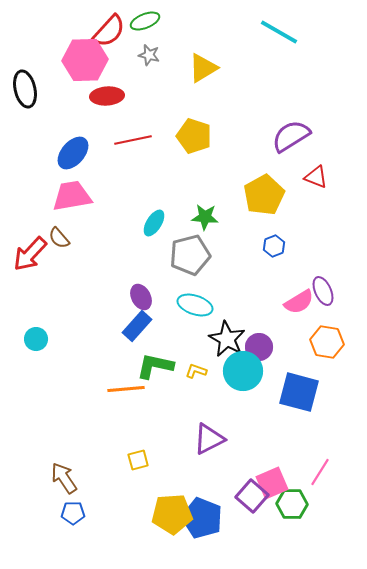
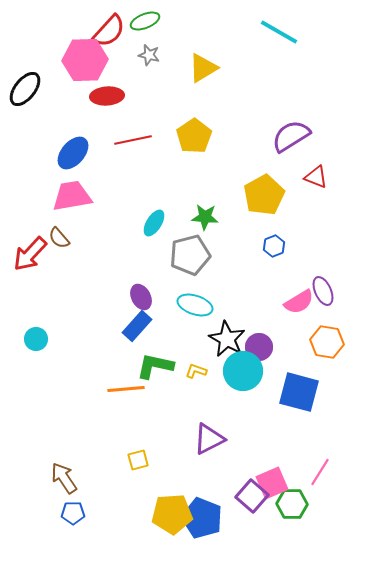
black ellipse at (25, 89): rotated 51 degrees clockwise
yellow pentagon at (194, 136): rotated 20 degrees clockwise
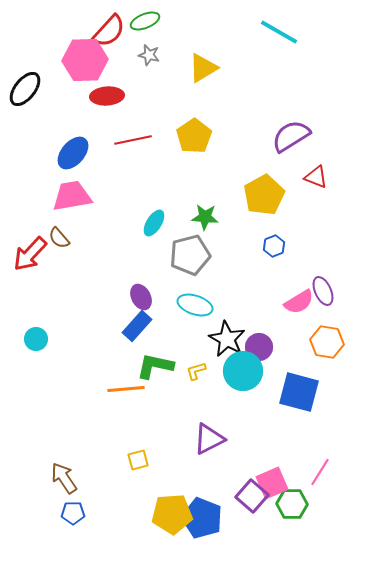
yellow L-shape at (196, 371): rotated 35 degrees counterclockwise
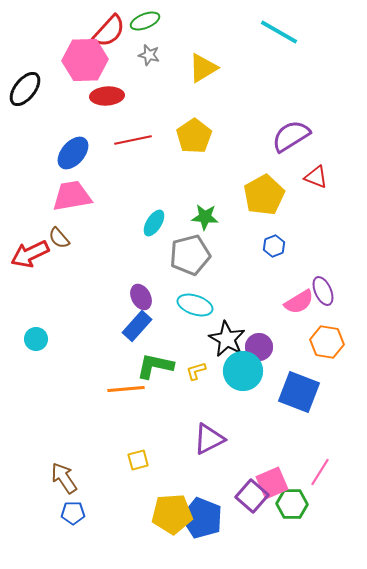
red arrow at (30, 254): rotated 21 degrees clockwise
blue square at (299, 392): rotated 6 degrees clockwise
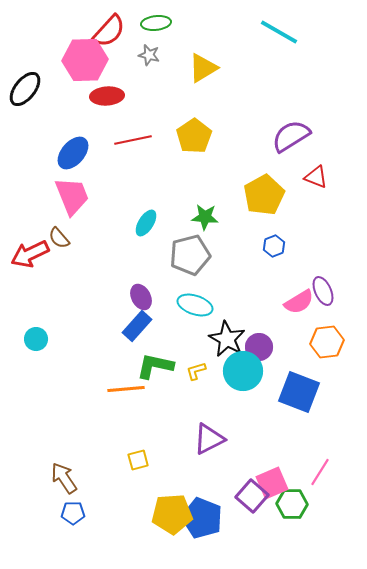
green ellipse at (145, 21): moved 11 px right, 2 px down; rotated 16 degrees clockwise
pink trapezoid at (72, 196): rotated 78 degrees clockwise
cyan ellipse at (154, 223): moved 8 px left
orange hexagon at (327, 342): rotated 16 degrees counterclockwise
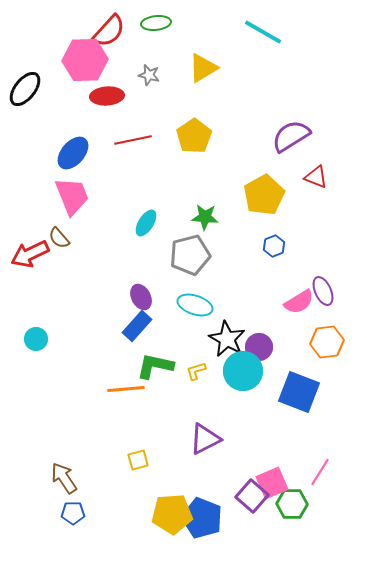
cyan line at (279, 32): moved 16 px left
gray star at (149, 55): moved 20 px down
purple triangle at (209, 439): moved 4 px left
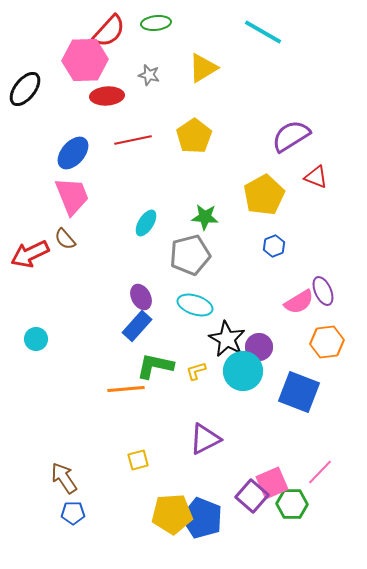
brown semicircle at (59, 238): moved 6 px right, 1 px down
pink line at (320, 472): rotated 12 degrees clockwise
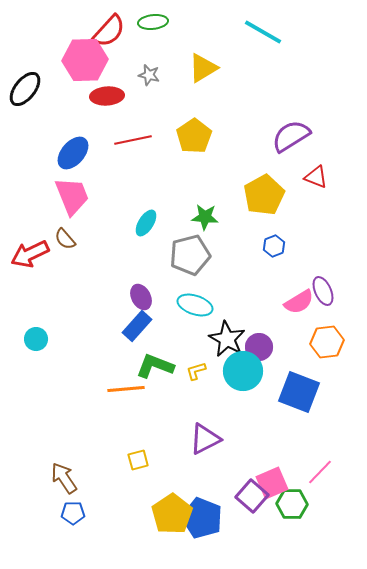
green ellipse at (156, 23): moved 3 px left, 1 px up
green L-shape at (155, 366): rotated 9 degrees clockwise
yellow pentagon at (172, 514): rotated 30 degrees counterclockwise
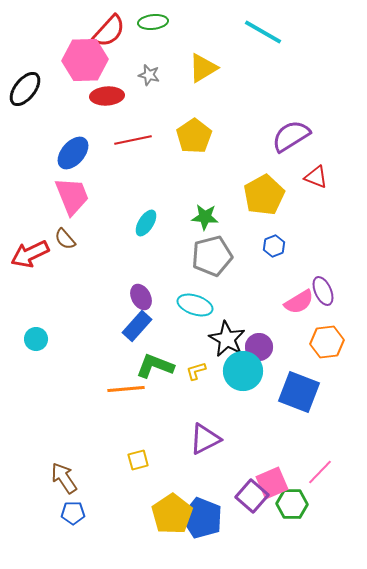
gray pentagon at (190, 255): moved 22 px right, 1 px down
